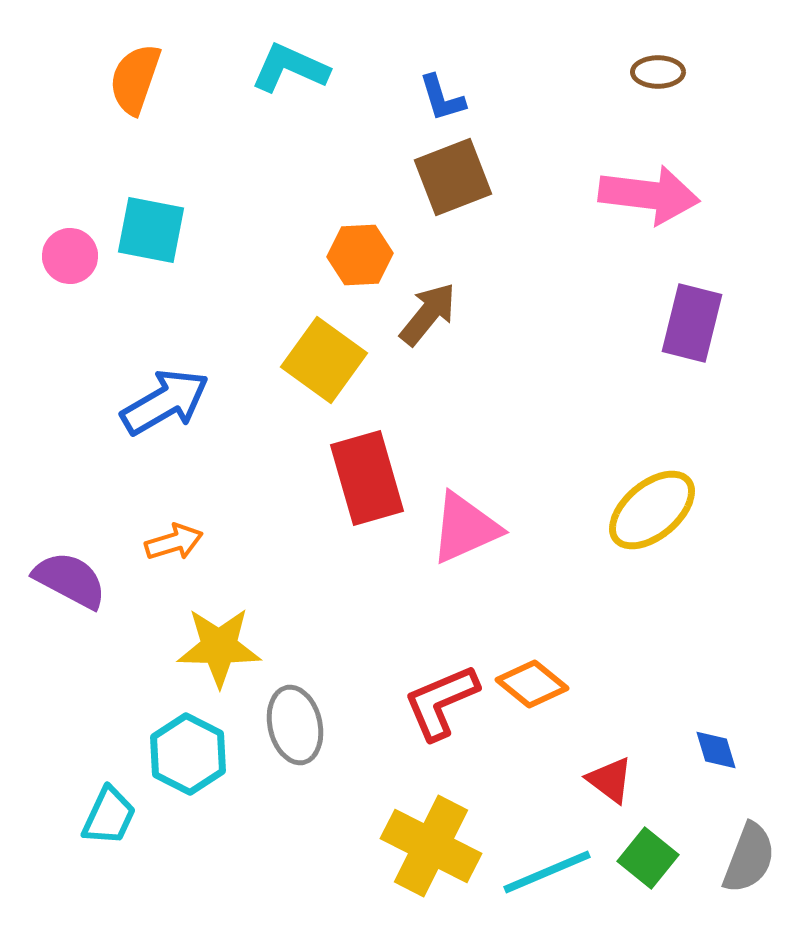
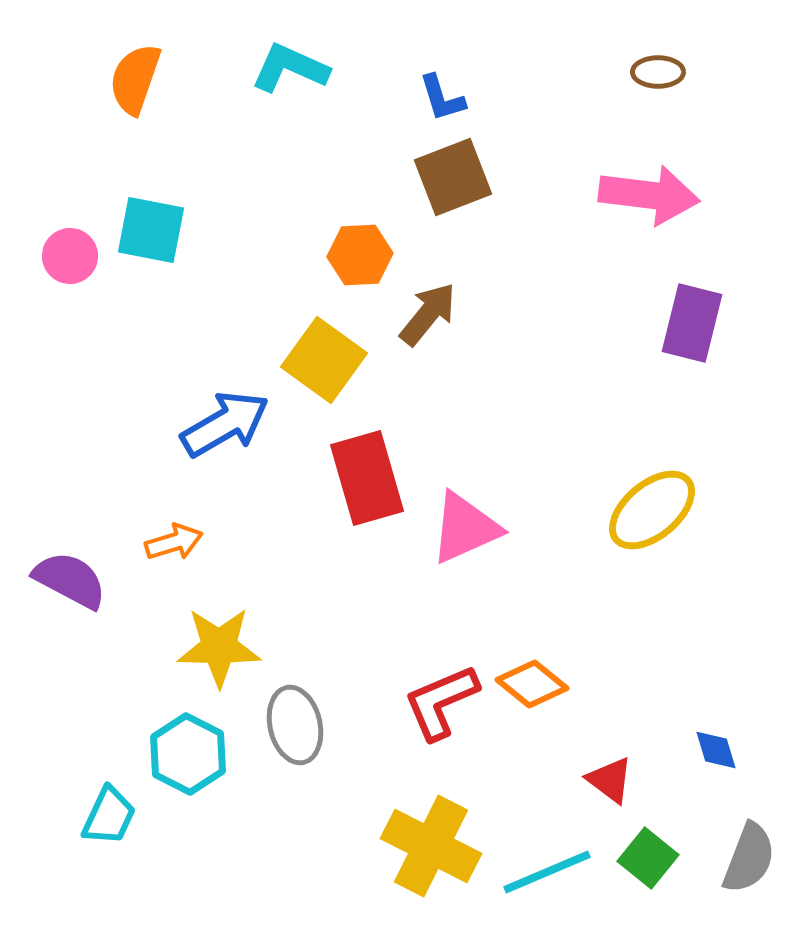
blue arrow: moved 60 px right, 22 px down
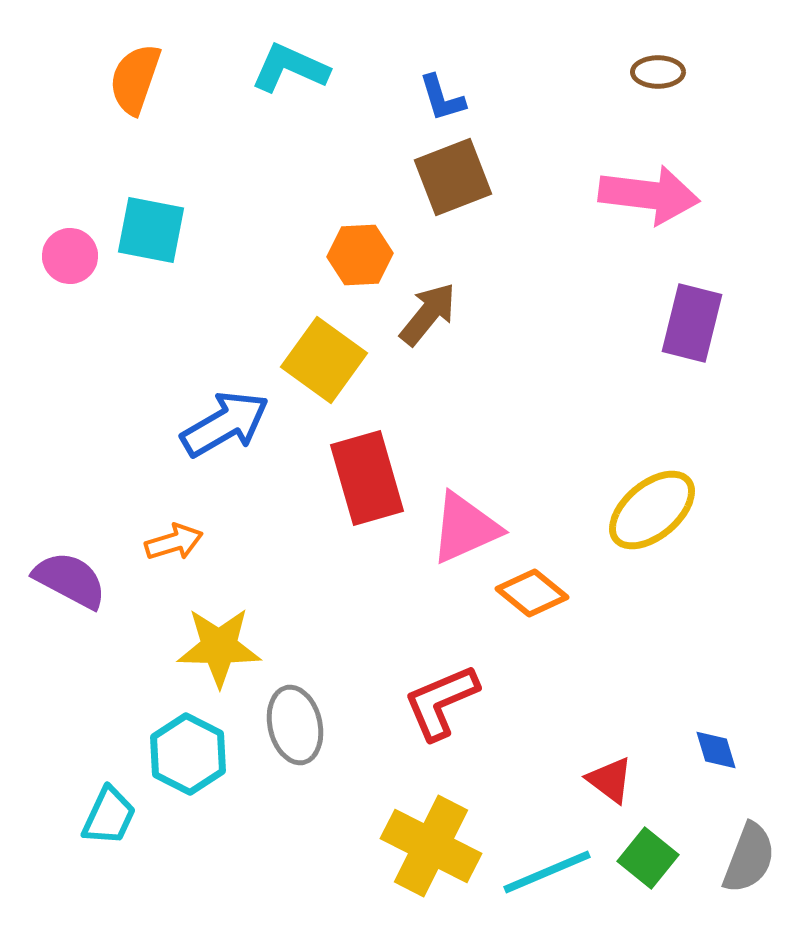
orange diamond: moved 91 px up
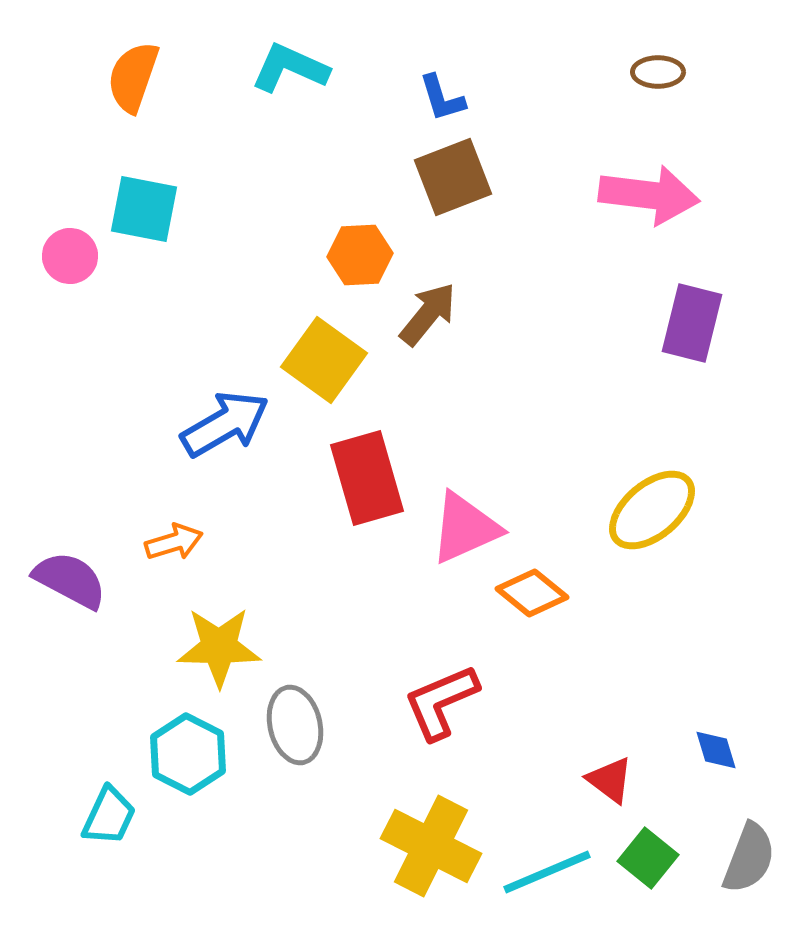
orange semicircle: moved 2 px left, 2 px up
cyan square: moved 7 px left, 21 px up
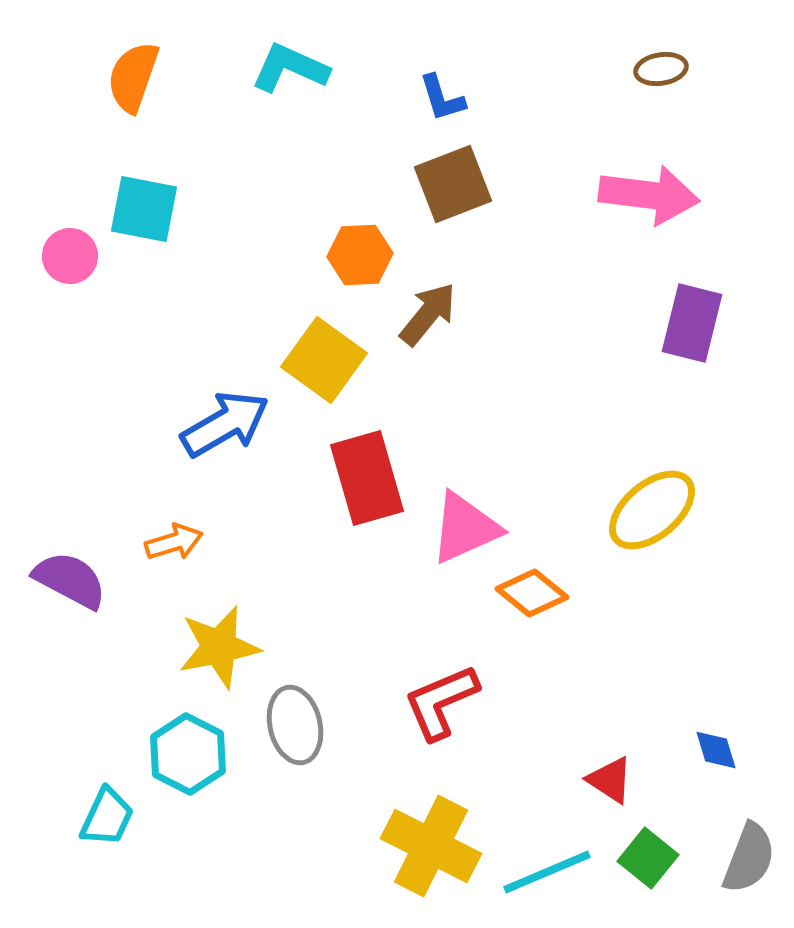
brown ellipse: moved 3 px right, 3 px up; rotated 9 degrees counterclockwise
brown square: moved 7 px down
yellow star: rotated 12 degrees counterclockwise
red triangle: rotated 4 degrees counterclockwise
cyan trapezoid: moved 2 px left, 1 px down
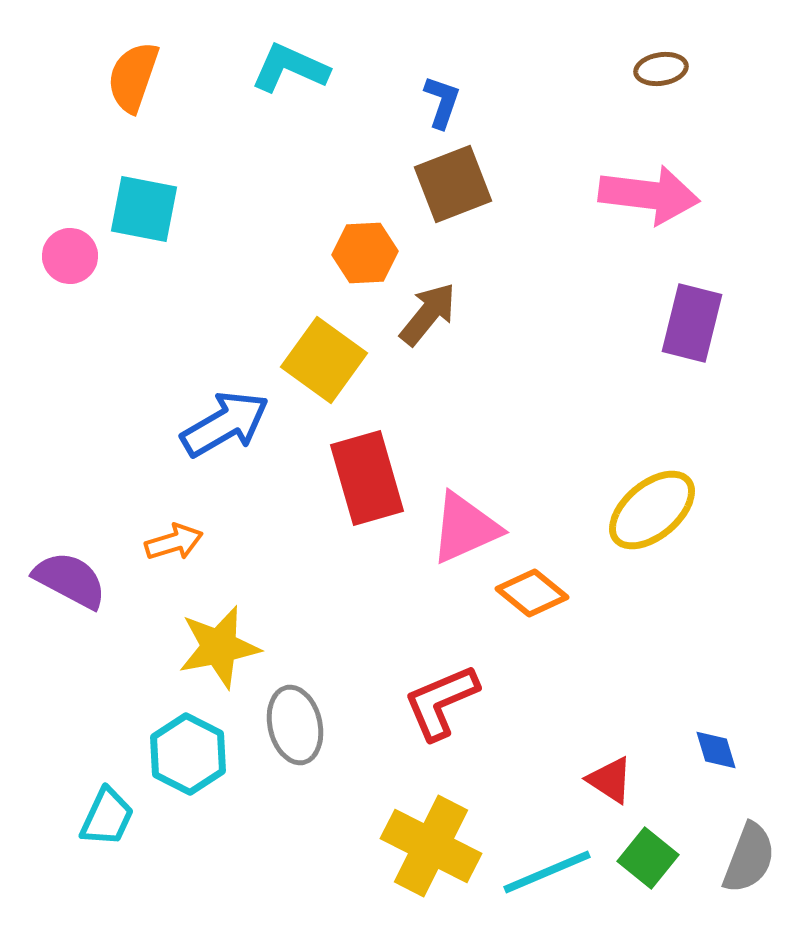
blue L-shape: moved 4 px down; rotated 144 degrees counterclockwise
orange hexagon: moved 5 px right, 2 px up
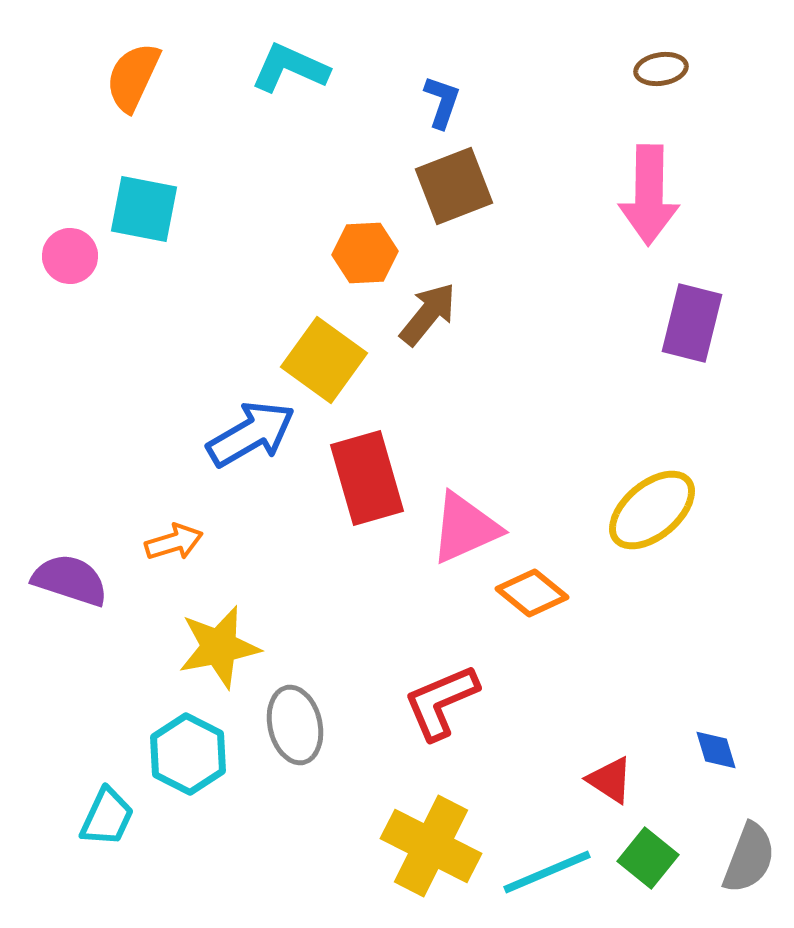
orange semicircle: rotated 6 degrees clockwise
brown square: moved 1 px right, 2 px down
pink arrow: rotated 84 degrees clockwise
blue arrow: moved 26 px right, 10 px down
purple semicircle: rotated 10 degrees counterclockwise
